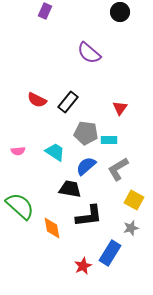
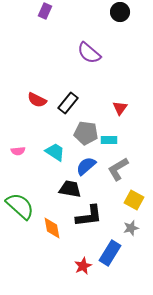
black rectangle: moved 1 px down
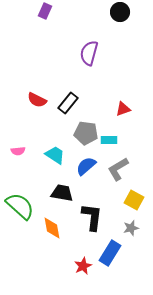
purple semicircle: rotated 65 degrees clockwise
red triangle: moved 3 px right, 1 px down; rotated 35 degrees clockwise
cyan trapezoid: moved 3 px down
black trapezoid: moved 8 px left, 4 px down
black L-shape: moved 3 px right, 1 px down; rotated 76 degrees counterclockwise
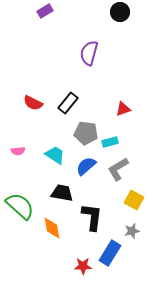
purple rectangle: rotated 35 degrees clockwise
red semicircle: moved 4 px left, 3 px down
cyan rectangle: moved 1 px right, 2 px down; rotated 14 degrees counterclockwise
gray star: moved 1 px right, 3 px down
red star: rotated 24 degrees clockwise
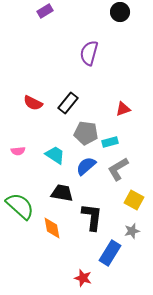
red star: moved 12 px down; rotated 18 degrees clockwise
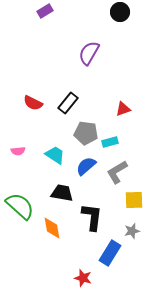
purple semicircle: rotated 15 degrees clockwise
gray L-shape: moved 1 px left, 3 px down
yellow square: rotated 30 degrees counterclockwise
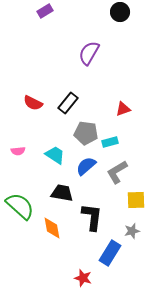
yellow square: moved 2 px right
